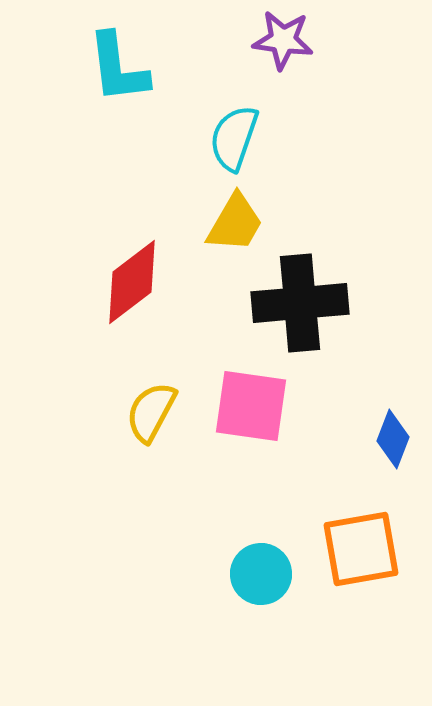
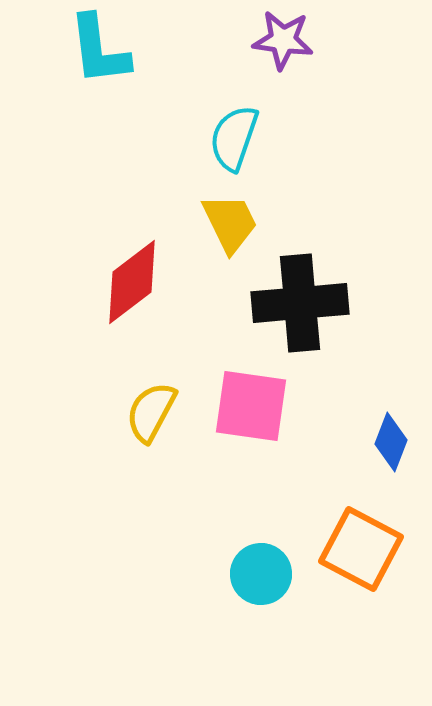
cyan L-shape: moved 19 px left, 18 px up
yellow trapezoid: moved 5 px left; rotated 56 degrees counterclockwise
blue diamond: moved 2 px left, 3 px down
orange square: rotated 38 degrees clockwise
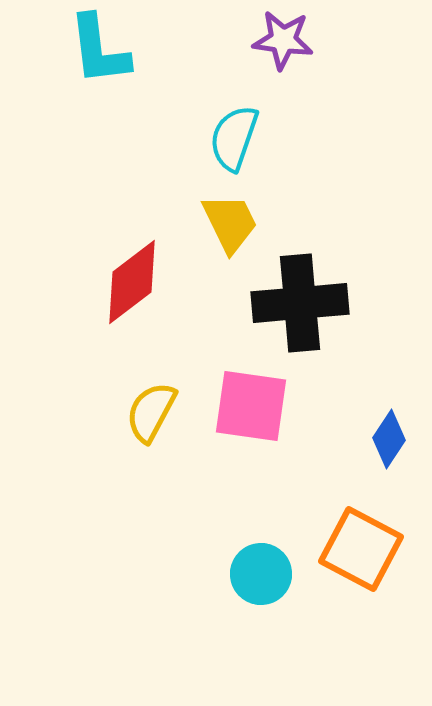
blue diamond: moved 2 px left, 3 px up; rotated 12 degrees clockwise
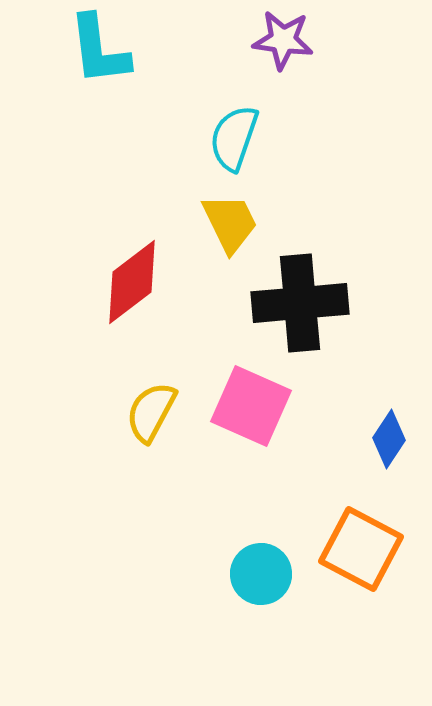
pink square: rotated 16 degrees clockwise
